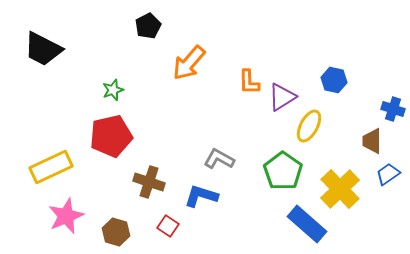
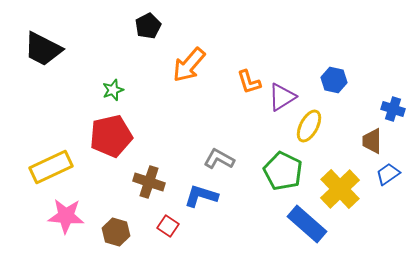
orange arrow: moved 2 px down
orange L-shape: rotated 16 degrees counterclockwise
green pentagon: rotated 9 degrees counterclockwise
pink star: rotated 27 degrees clockwise
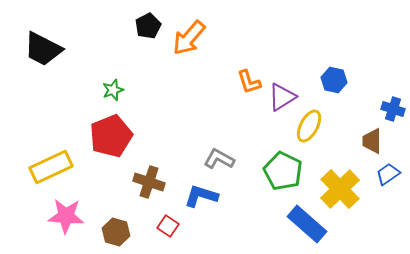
orange arrow: moved 27 px up
red pentagon: rotated 9 degrees counterclockwise
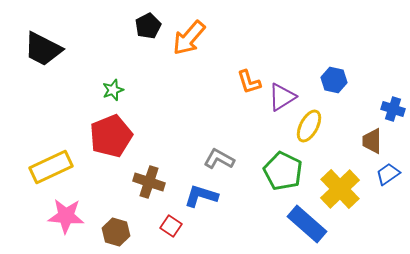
red square: moved 3 px right
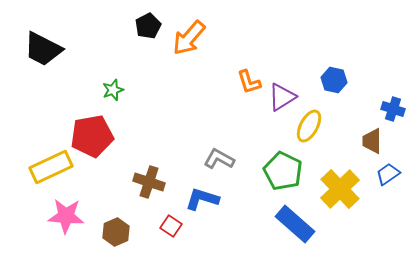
red pentagon: moved 19 px left; rotated 12 degrees clockwise
blue L-shape: moved 1 px right, 3 px down
blue rectangle: moved 12 px left
brown hexagon: rotated 20 degrees clockwise
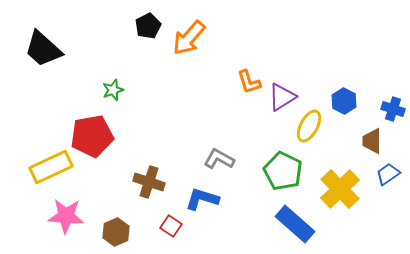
black trapezoid: rotated 15 degrees clockwise
blue hexagon: moved 10 px right, 21 px down; rotated 15 degrees clockwise
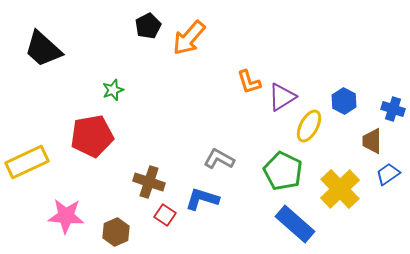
yellow rectangle: moved 24 px left, 5 px up
red square: moved 6 px left, 11 px up
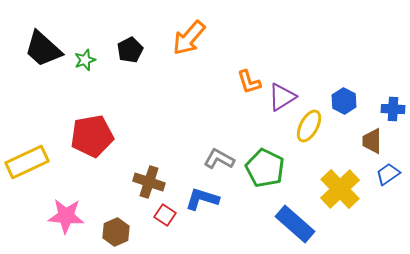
black pentagon: moved 18 px left, 24 px down
green star: moved 28 px left, 30 px up
blue cross: rotated 15 degrees counterclockwise
green pentagon: moved 18 px left, 3 px up
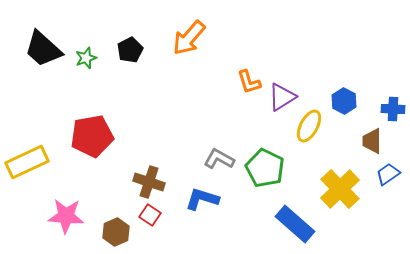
green star: moved 1 px right, 2 px up
red square: moved 15 px left
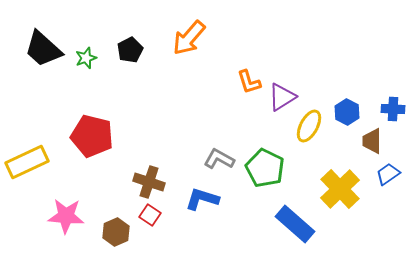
blue hexagon: moved 3 px right, 11 px down
red pentagon: rotated 24 degrees clockwise
